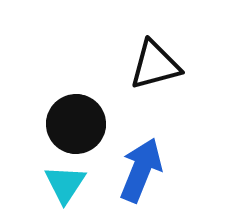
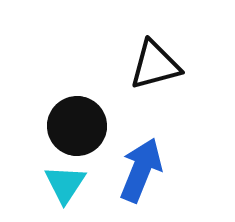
black circle: moved 1 px right, 2 px down
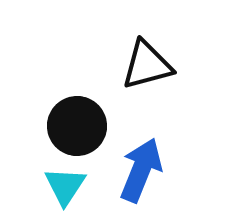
black triangle: moved 8 px left
cyan triangle: moved 2 px down
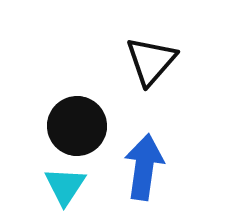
black triangle: moved 4 px right, 4 px up; rotated 34 degrees counterclockwise
blue arrow: moved 3 px right, 3 px up; rotated 14 degrees counterclockwise
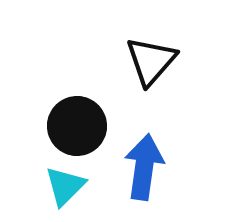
cyan triangle: rotated 12 degrees clockwise
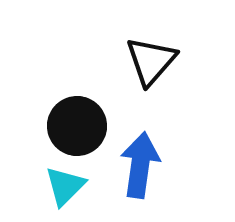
blue arrow: moved 4 px left, 2 px up
